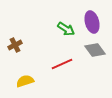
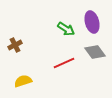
gray diamond: moved 2 px down
red line: moved 2 px right, 1 px up
yellow semicircle: moved 2 px left
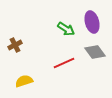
yellow semicircle: moved 1 px right
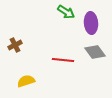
purple ellipse: moved 1 px left, 1 px down; rotated 10 degrees clockwise
green arrow: moved 17 px up
red line: moved 1 px left, 3 px up; rotated 30 degrees clockwise
yellow semicircle: moved 2 px right
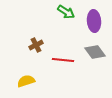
purple ellipse: moved 3 px right, 2 px up
brown cross: moved 21 px right
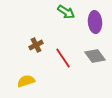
purple ellipse: moved 1 px right, 1 px down
gray diamond: moved 4 px down
red line: moved 2 px up; rotated 50 degrees clockwise
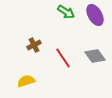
purple ellipse: moved 7 px up; rotated 25 degrees counterclockwise
brown cross: moved 2 px left
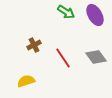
gray diamond: moved 1 px right, 1 px down
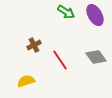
red line: moved 3 px left, 2 px down
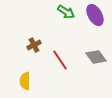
yellow semicircle: moved 1 px left; rotated 72 degrees counterclockwise
